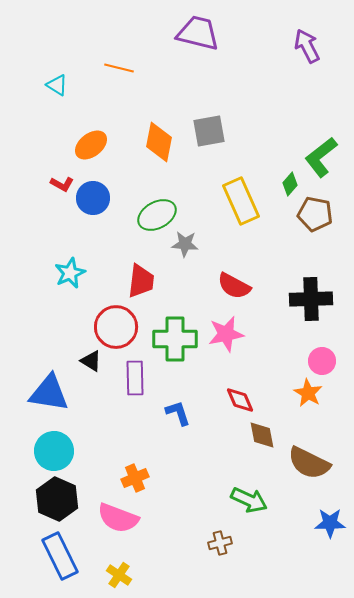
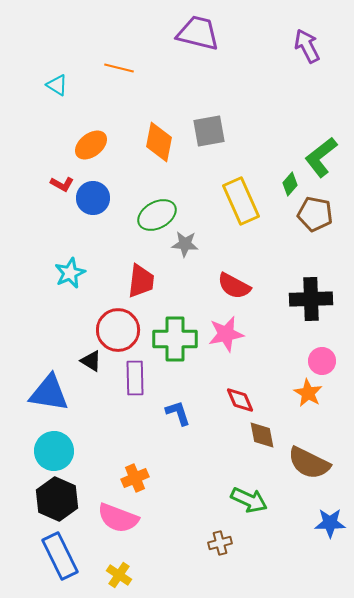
red circle: moved 2 px right, 3 px down
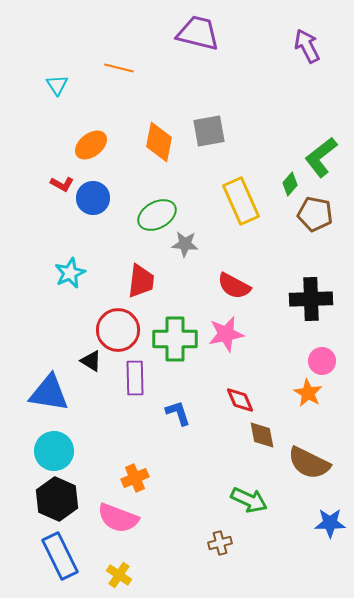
cyan triangle: rotated 25 degrees clockwise
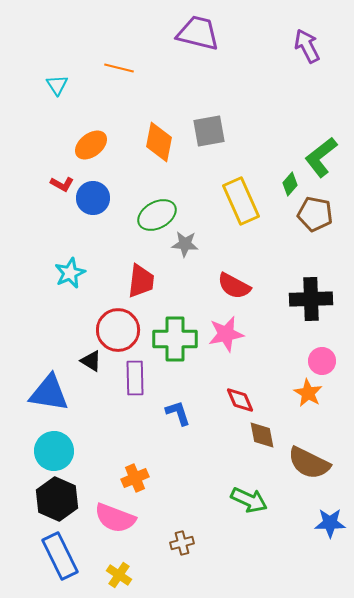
pink semicircle: moved 3 px left
brown cross: moved 38 px left
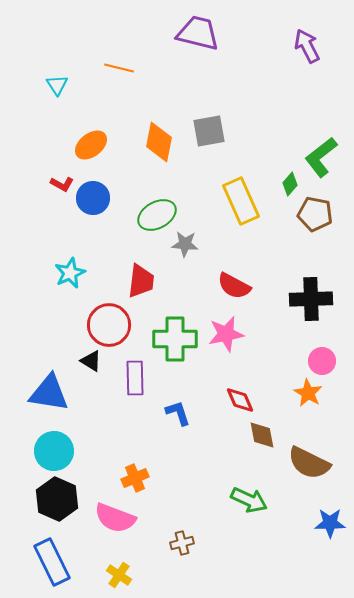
red circle: moved 9 px left, 5 px up
blue rectangle: moved 8 px left, 6 px down
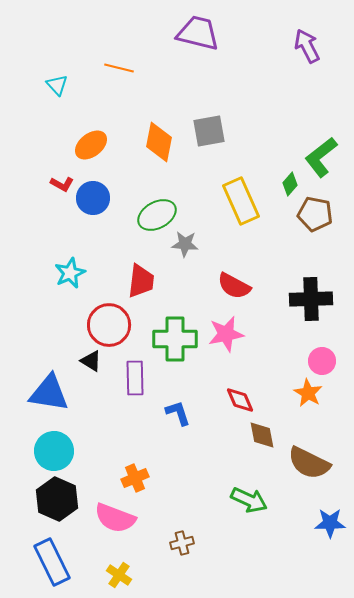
cyan triangle: rotated 10 degrees counterclockwise
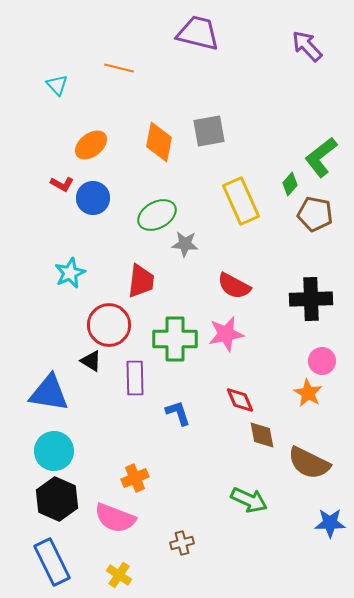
purple arrow: rotated 16 degrees counterclockwise
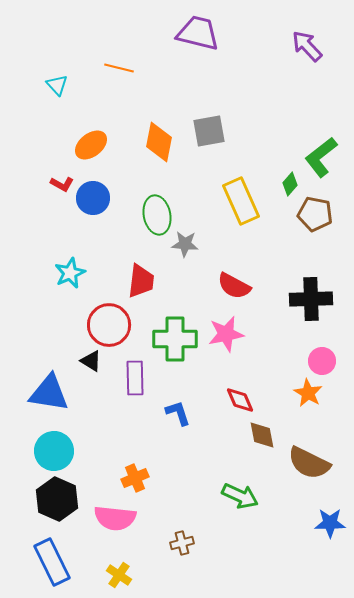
green ellipse: rotated 72 degrees counterclockwise
green arrow: moved 9 px left, 4 px up
pink semicircle: rotated 15 degrees counterclockwise
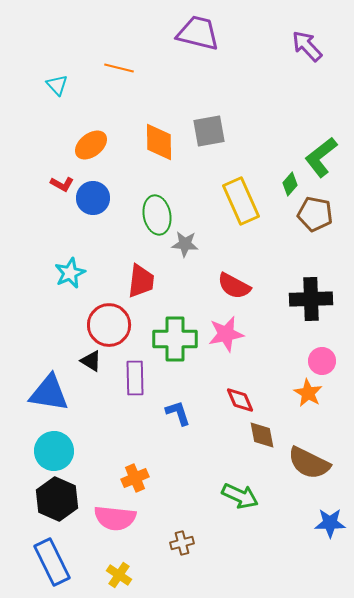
orange diamond: rotated 12 degrees counterclockwise
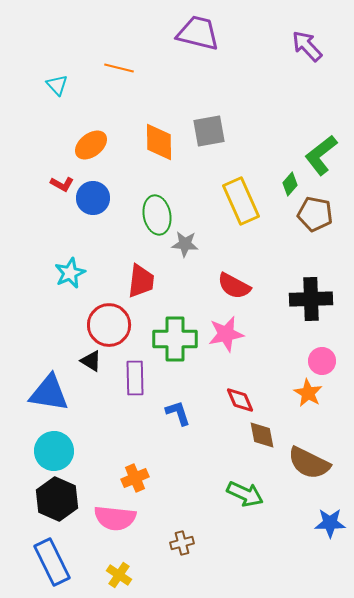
green L-shape: moved 2 px up
green arrow: moved 5 px right, 2 px up
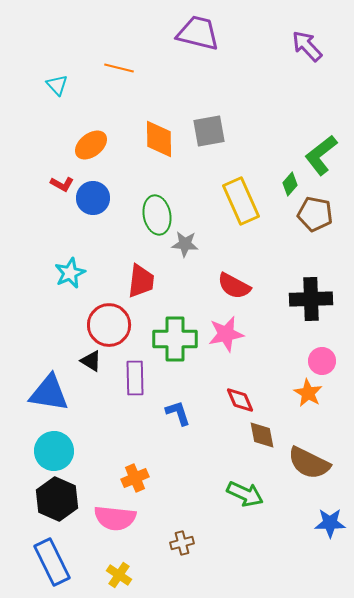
orange diamond: moved 3 px up
